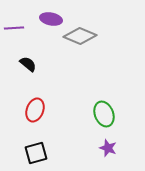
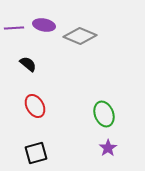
purple ellipse: moved 7 px left, 6 px down
red ellipse: moved 4 px up; rotated 50 degrees counterclockwise
purple star: rotated 18 degrees clockwise
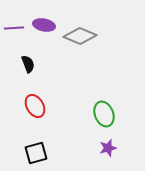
black semicircle: rotated 30 degrees clockwise
purple star: rotated 18 degrees clockwise
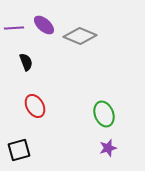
purple ellipse: rotated 30 degrees clockwise
black semicircle: moved 2 px left, 2 px up
black square: moved 17 px left, 3 px up
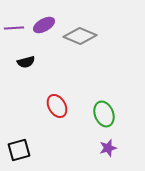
purple ellipse: rotated 70 degrees counterclockwise
black semicircle: rotated 96 degrees clockwise
red ellipse: moved 22 px right
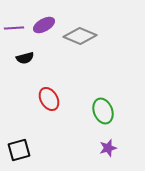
black semicircle: moved 1 px left, 4 px up
red ellipse: moved 8 px left, 7 px up
green ellipse: moved 1 px left, 3 px up
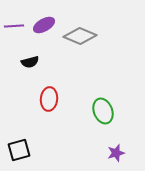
purple line: moved 2 px up
black semicircle: moved 5 px right, 4 px down
red ellipse: rotated 35 degrees clockwise
purple star: moved 8 px right, 5 px down
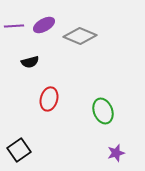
red ellipse: rotated 10 degrees clockwise
black square: rotated 20 degrees counterclockwise
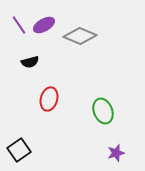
purple line: moved 5 px right, 1 px up; rotated 60 degrees clockwise
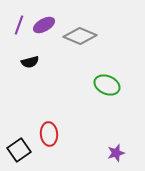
purple line: rotated 54 degrees clockwise
red ellipse: moved 35 px down; rotated 20 degrees counterclockwise
green ellipse: moved 4 px right, 26 px up; rotated 45 degrees counterclockwise
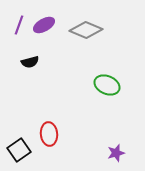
gray diamond: moved 6 px right, 6 px up
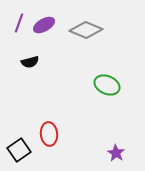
purple line: moved 2 px up
purple star: rotated 24 degrees counterclockwise
